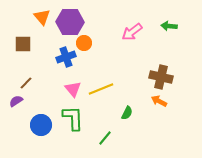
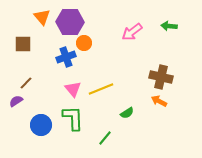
green semicircle: rotated 32 degrees clockwise
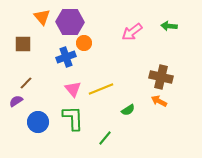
green semicircle: moved 1 px right, 3 px up
blue circle: moved 3 px left, 3 px up
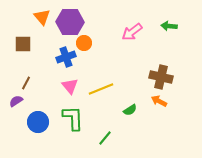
brown line: rotated 16 degrees counterclockwise
pink triangle: moved 3 px left, 3 px up
green semicircle: moved 2 px right
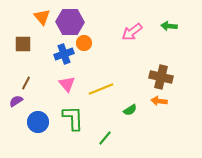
blue cross: moved 2 px left, 3 px up
pink triangle: moved 3 px left, 2 px up
orange arrow: rotated 21 degrees counterclockwise
